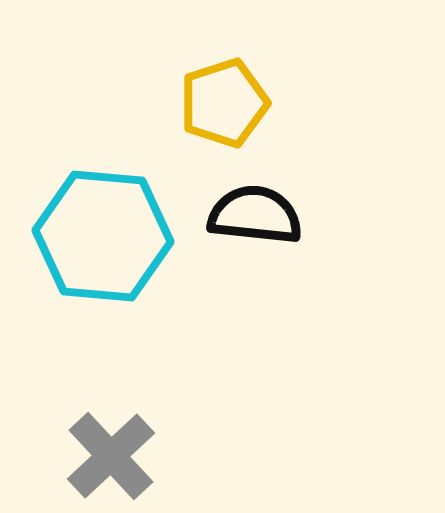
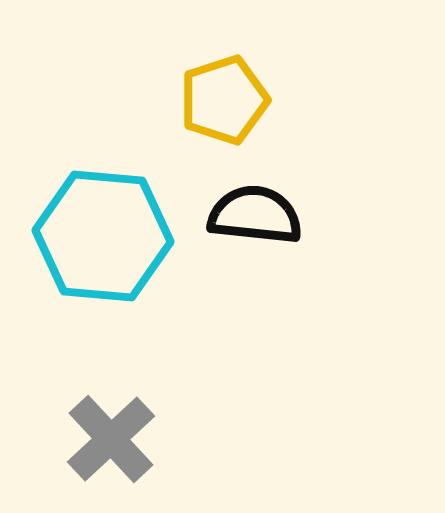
yellow pentagon: moved 3 px up
gray cross: moved 17 px up
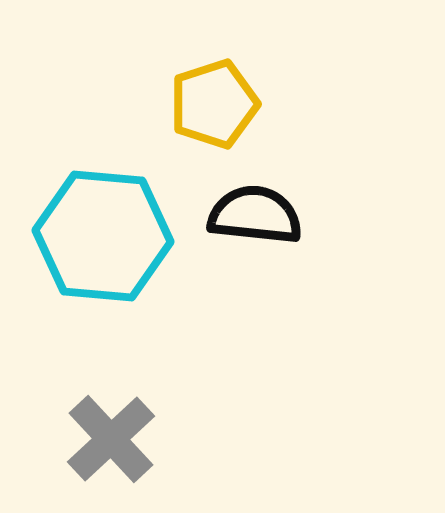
yellow pentagon: moved 10 px left, 4 px down
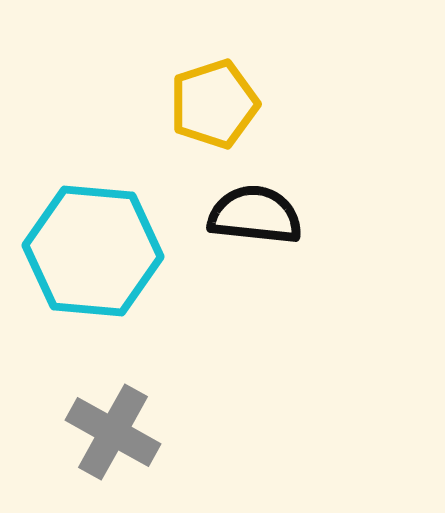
cyan hexagon: moved 10 px left, 15 px down
gray cross: moved 2 px right, 7 px up; rotated 18 degrees counterclockwise
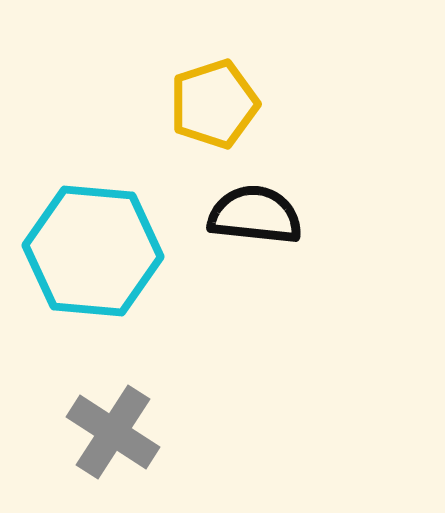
gray cross: rotated 4 degrees clockwise
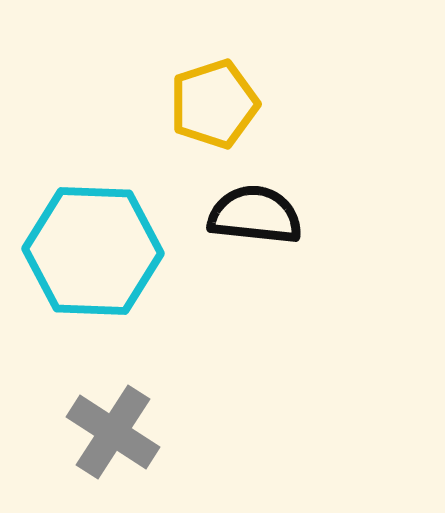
cyan hexagon: rotated 3 degrees counterclockwise
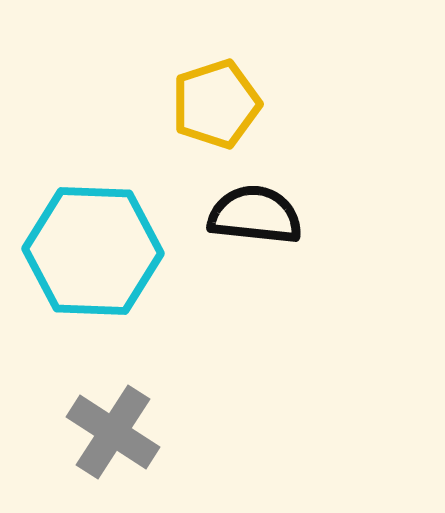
yellow pentagon: moved 2 px right
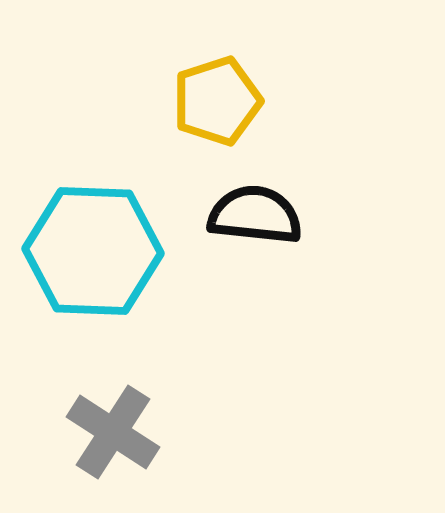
yellow pentagon: moved 1 px right, 3 px up
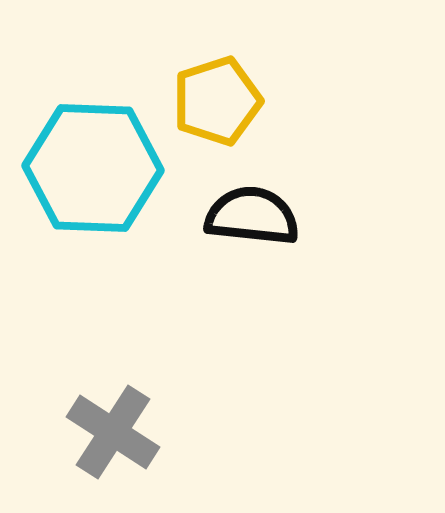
black semicircle: moved 3 px left, 1 px down
cyan hexagon: moved 83 px up
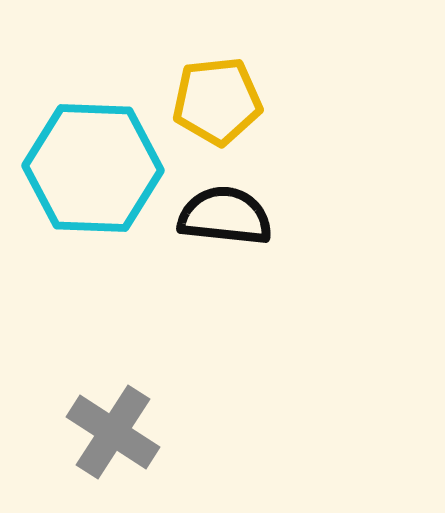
yellow pentagon: rotated 12 degrees clockwise
black semicircle: moved 27 px left
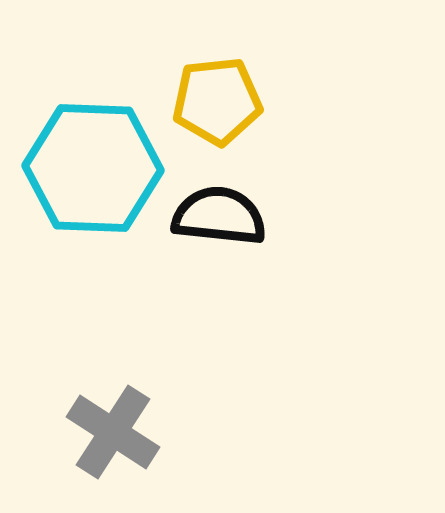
black semicircle: moved 6 px left
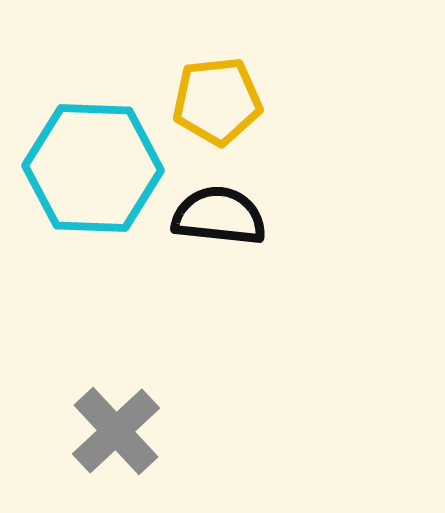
gray cross: moved 3 px right, 1 px up; rotated 14 degrees clockwise
